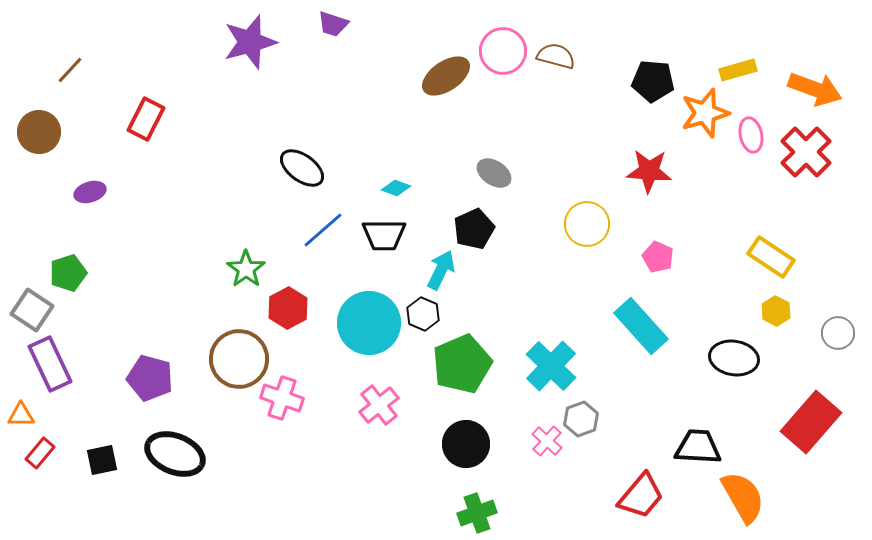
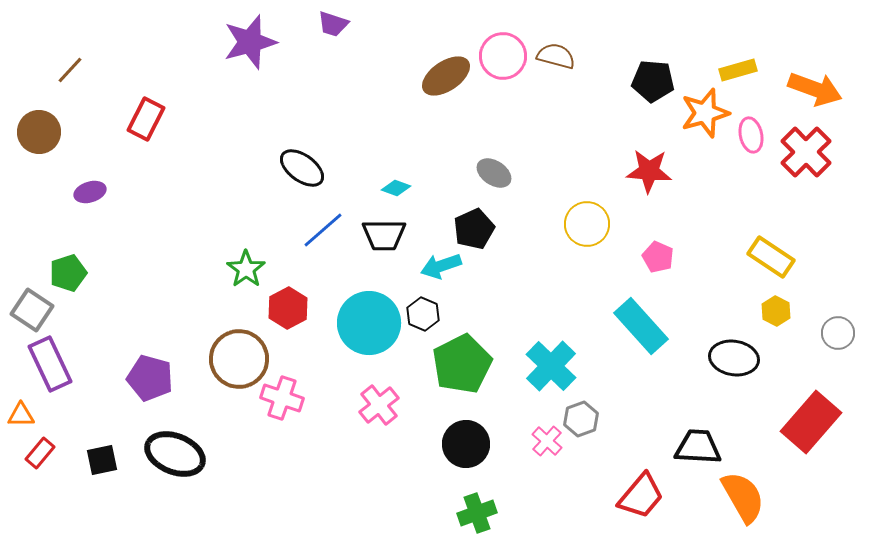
pink circle at (503, 51): moved 5 px down
cyan arrow at (441, 270): moved 4 px up; rotated 135 degrees counterclockwise
green pentagon at (462, 364): rotated 4 degrees counterclockwise
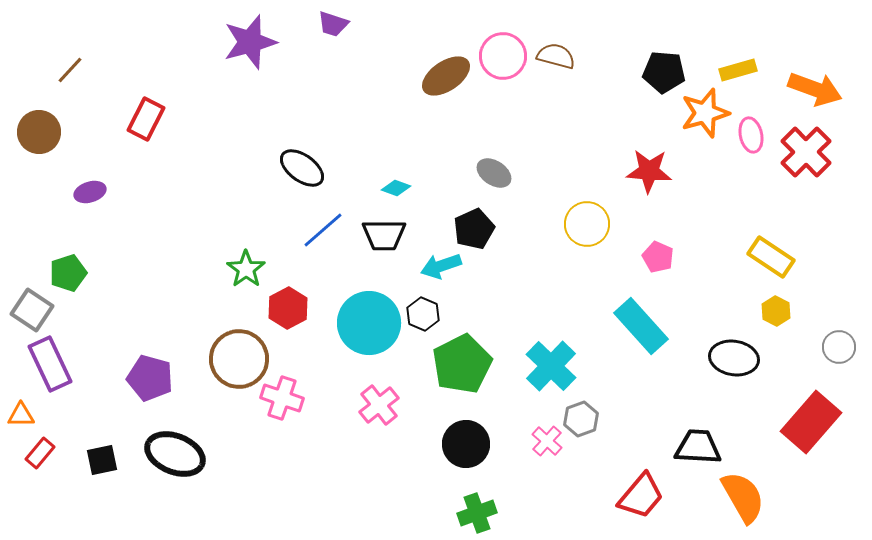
black pentagon at (653, 81): moved 11 px right, 9 px up
gray circle at (838, 333): moved 1 px right, 14 px down
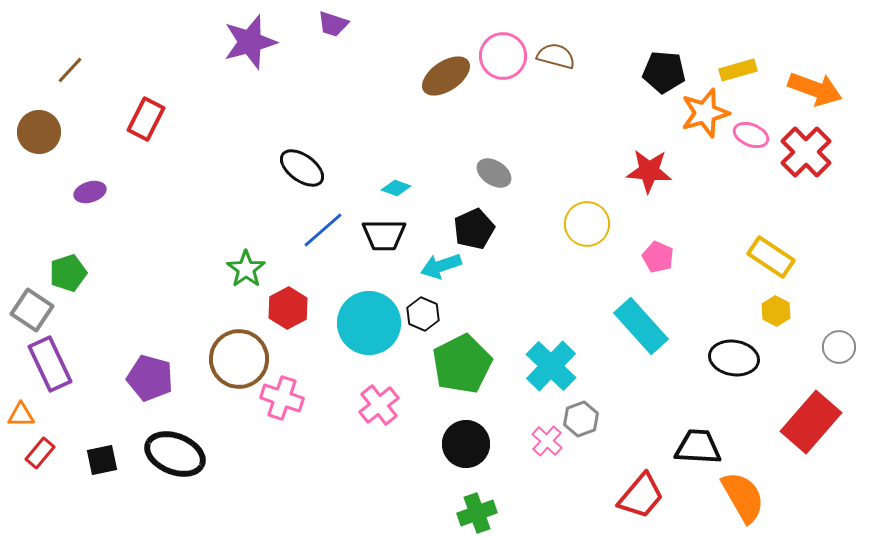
pink ellipse at (751, 135): rotated 56 degrees counterclockwise
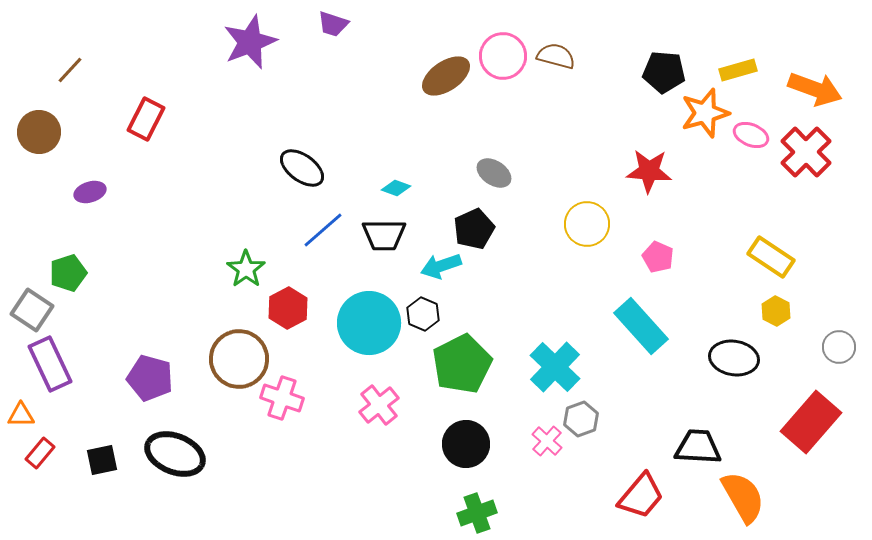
purple star at (250, 42): rotated 6 degrees counterclockwise
cyan cross at (551, 366): moved 4 px right, 1 px down
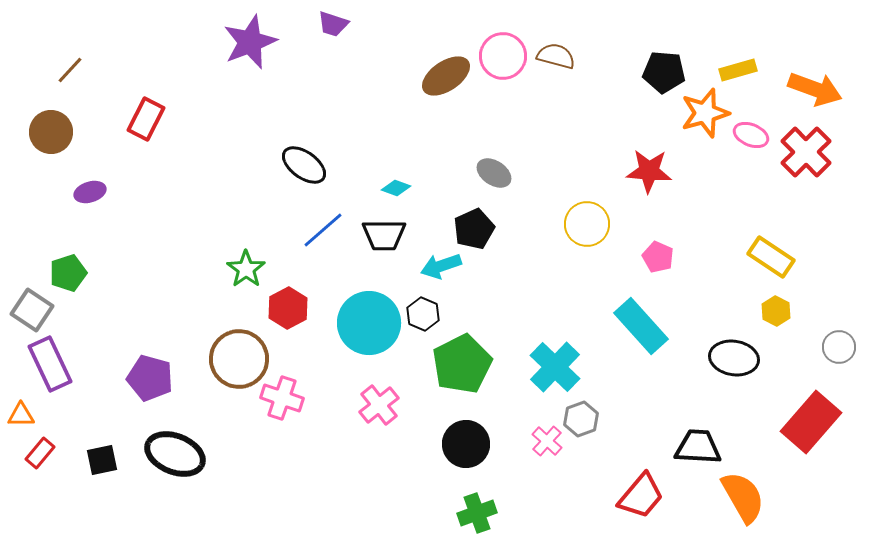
brown circle at (39, 132): moved 12 px right
black ellipse at (302, 168): moved 2 px right, 3 px up
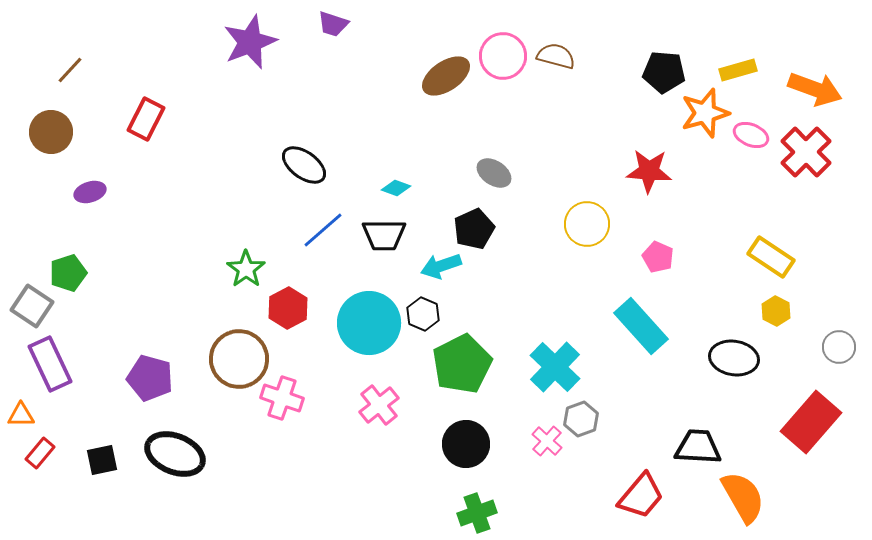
gray square at (32, 310): moved 4 px up
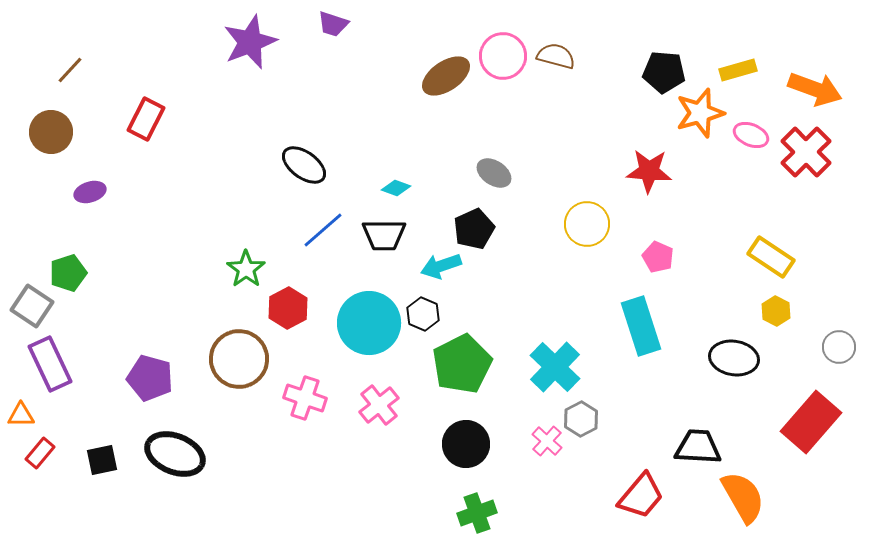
orange star at (705, 113): moved 5 px left
cyan rectangle at (641, 326): rotated 24 degrees clockwise
pink cross at (282, 398): moved 23 px right
gray hexagon at (581, 419): rotated 8 degrees counterclockwise
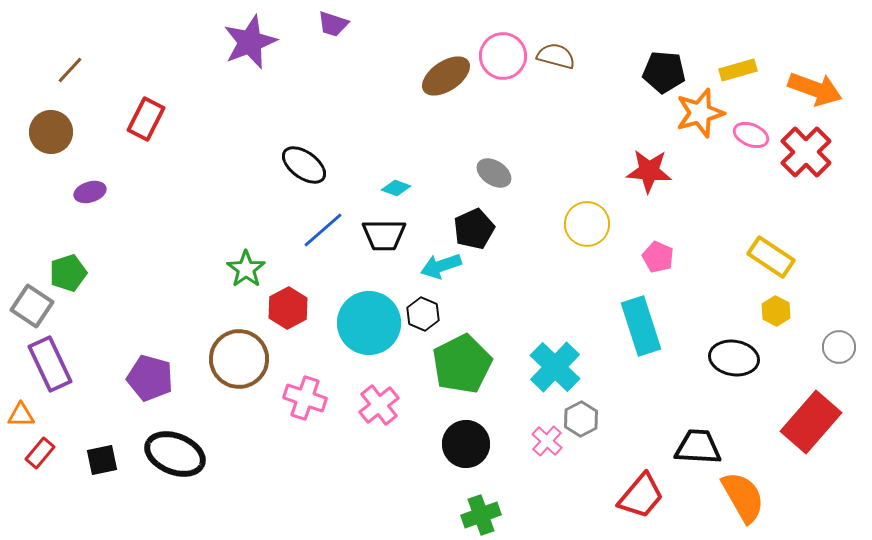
green cross at (477, 513): moved 4 px right, 2 px down
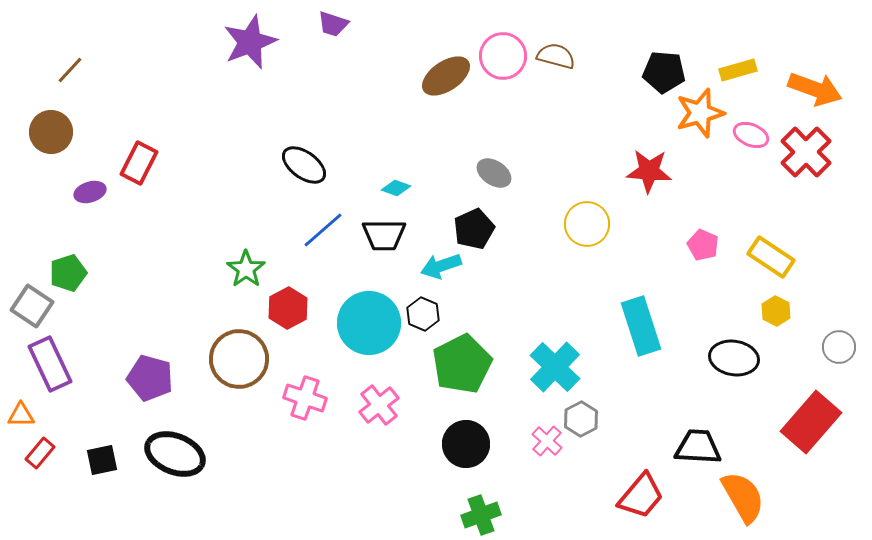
red rectangle at (146, 119): moved 7 px left, 44 px down
pink pentagon at (658, 257): moved 45 px right, 12 px up
